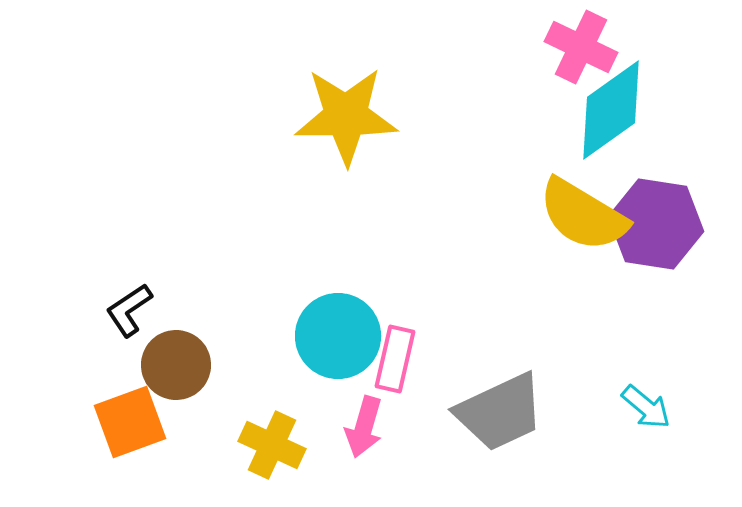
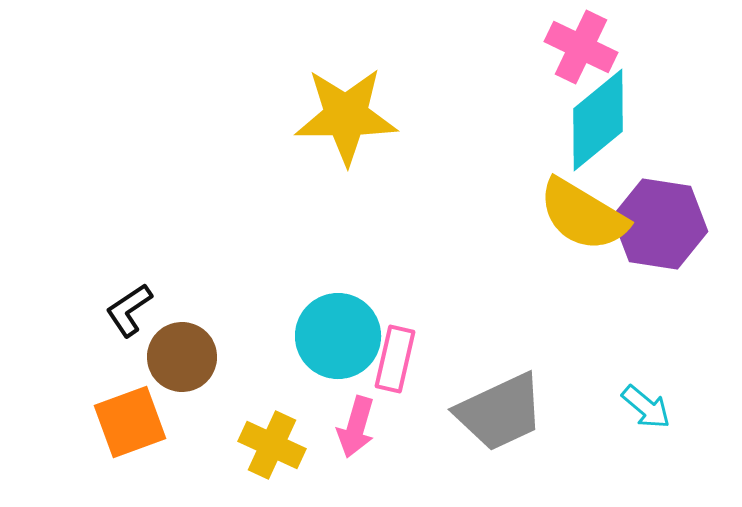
cyan diamond: moved 13 px left, 10 px down; rotated 4 degrees counterclockwise
purple hexagon: moved 4 px right
brown circle: moved 6 px right, 8 px up
pink arrow: moved 8 px left
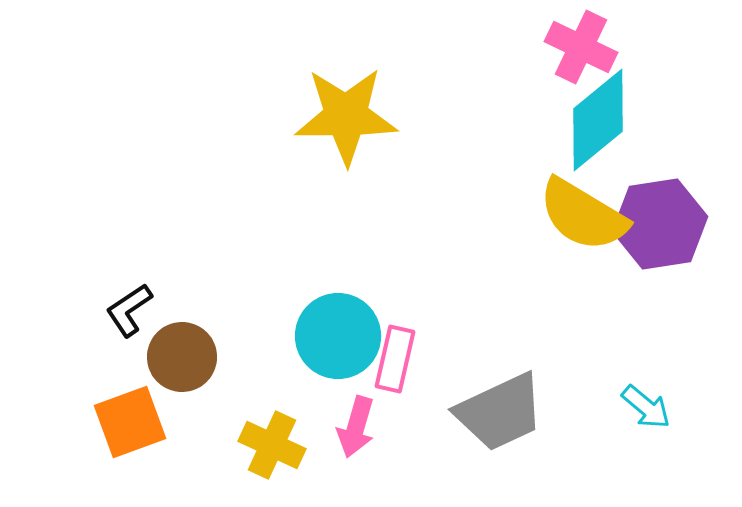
purple hexagon: rotated 18 degrees counterclockwise
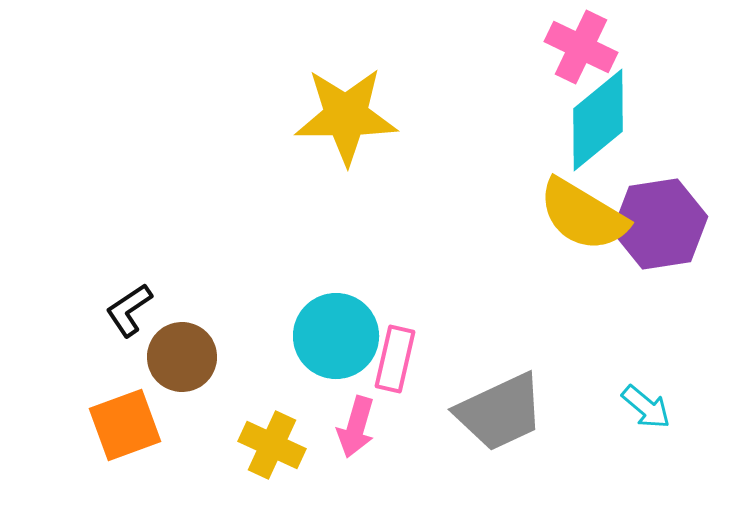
cyan circle: moved 2 px left
orange square: moved 5 px left, 3 px down
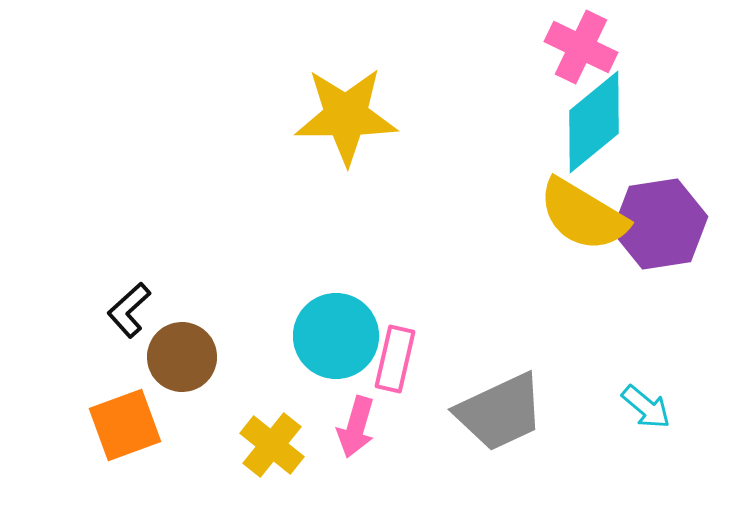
cyan diamond: moved 4 px left, 2 px down
black L-shape: rotated 8 degrees counterclockwise
yellow cross: rotated 14 degrees clockwise
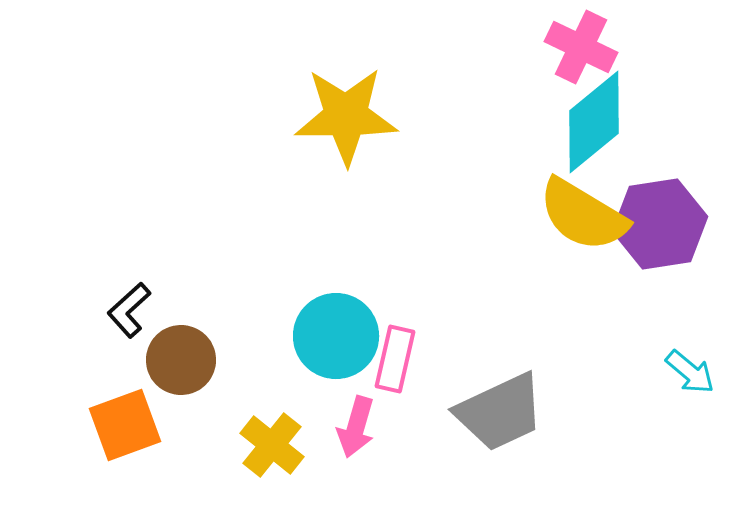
brown circle: moved 1 px left, 3 px down
cyan arrow: moved 44 px right, 35 px up
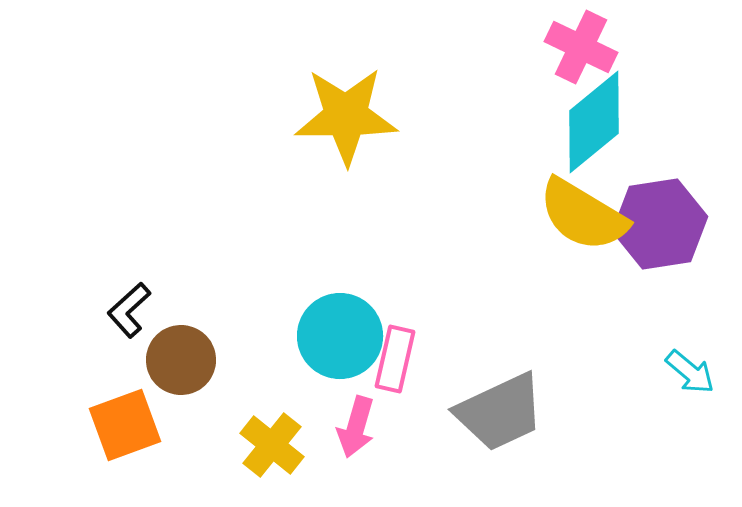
cyan circle: moved 4 px right
